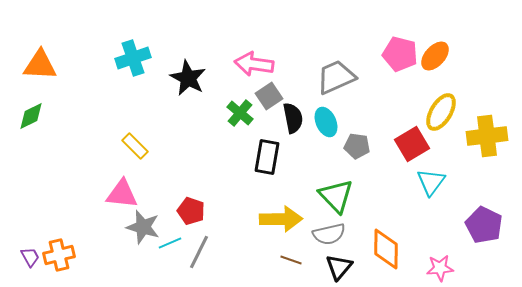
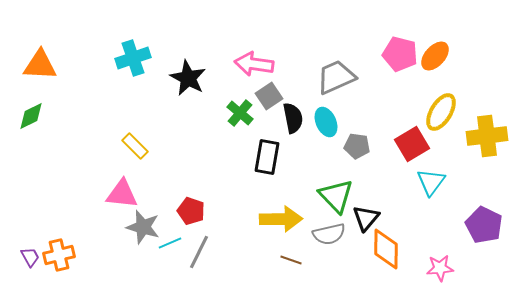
black triangle: moved 27 px right, 49 px up
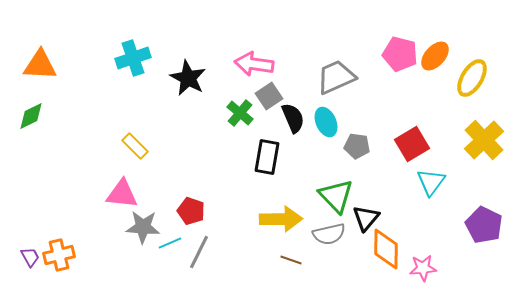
yellow ellipse: moved 31 px right, 34 px up
black semicircle: rotated 12 degrees counterclockwise
yellow cross: moved 3 px left, 4 px down; rotated 36 degrees counterclockwise
gray star: rotated 12 degrees counterclockwise
pink star: moved 17 px left
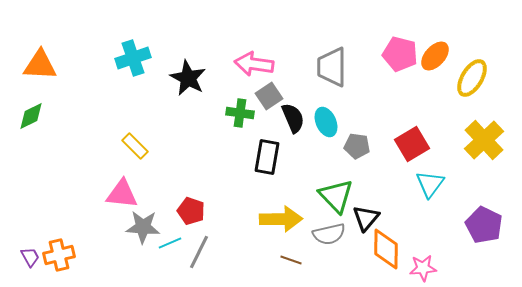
gray trapezoid: moved 4 px left, 10 px up; rotated 66 degrees counterclockwise
green cross: rotated 32 degrees counterclockwise
cyan triangle: moved 1 px left, 2 px down
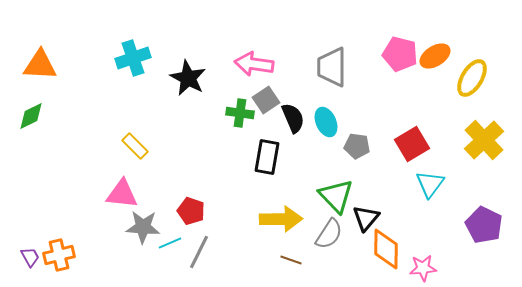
orange ellipse: rotated 16 degrees clockwise
gray square: moved 3 px left, 4 px down
gray semicircle: rotated 44 degrees counterclockwise
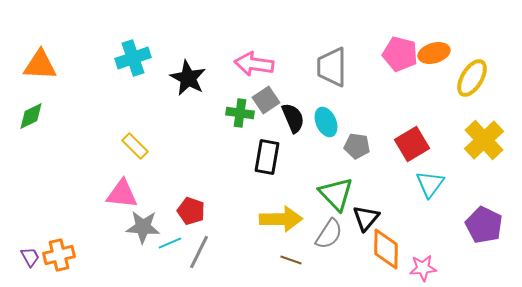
orange ellipse: moved 1 px left, 3 px up; rotated 16 degrees clockwise
green triangle: moved 2 px up
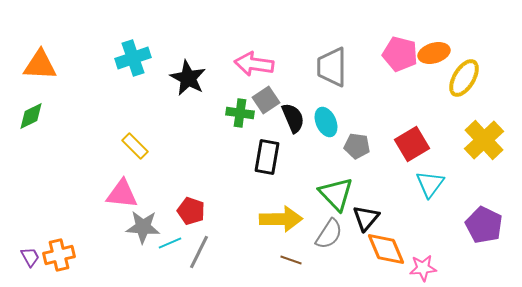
yellow ellipse: moved 8 px left
orange diamond: rotated 24 degrees counterclockwise
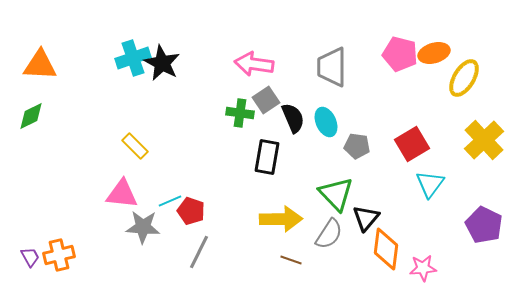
black star: moved 26 px left, 15 px up
cyan line: moved 42 px up
orange diamond: rotated 30 degrees clockwise
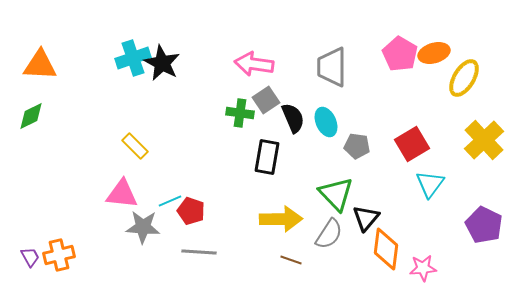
pink pentagon: rotated 16 degrees clockwise
gray line: rotated 68 degrees clockwise
